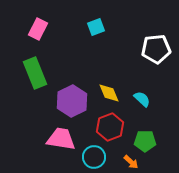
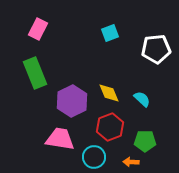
cyan square: moved 14 px right, 6 px down
pink trapezoid: moved 1 px left
orange arrow: rotated 140 degrees clockwise
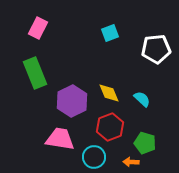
pink rectangle: moved 1 px up
green pentagon: moved 2 px down; rotated 15 degrees clockwise
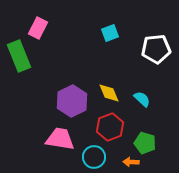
green rectangle: moved 16 px left, 17 px up
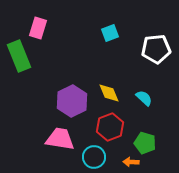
pink rectangle: rotated 10 degrees counterclockwise
cyan semicircle: moved 2 px right, 1 px up
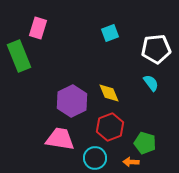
cyan semicircle: moved 7 px right, 15 px up; rotated 12 degrees clockwise
cyan circle: moved 1 px right, 1 px down
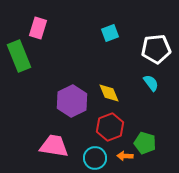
pink trapezoid: moved 6 px left, 7 px down
orange arrow: moved 6 px left, 6 px up
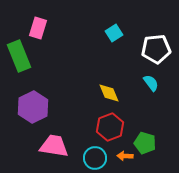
cyan square: moved 4 px right; rotated 12 degrees counterclockwise
purple hexagon: moved 39 px left, 6 px down
